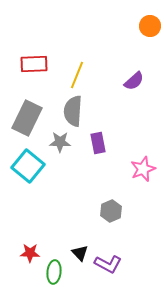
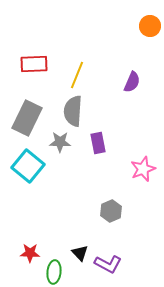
purple semicircle: moved 2 px left, 1 px down; rotated 25 degrees counterclockwise
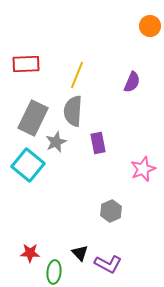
red rectangle: moved 8 px left
gray rectangle: moved 6 px right
gray star: moved 4 px left; rotated 25 degrees counterclockwise
cyan square: moved 1 px up
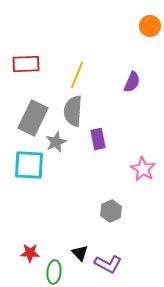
purple rectangle: moved 4 px up
cyan square: moved 1 px right; rotated 36 degrees counterclockwise
pink star: rotated 20 degrees counterclockwise
